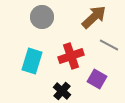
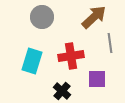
gray line: moved 1 px right, 2 px up; rotated 54 degrees clockwise
red cross: rotated 10 degrees clockwise
purple square: rotated 30 degrees counterclockwise
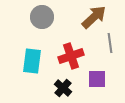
red cross: rotated 10 degrees counterclockwise
cyan rectangle: rotated 10 degrees counterclockwise
black cross: moved 1 px right, 3 px up
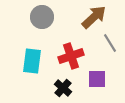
gray line: rotated 24 degrees counterclockwise
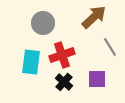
gray circle: moved 1 px right, 6 px down
gray line: moved 4 px down
red cross: moved 9 px left, 1 px up
cyan rectangle: moved 1 px left, 1 px down
black cross: moved 1 px right, 6 px up
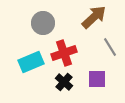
red cross: moved 2 px right, 2 px up
cyan rectangle: rotated 60 degrees clockwise
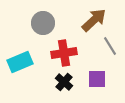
brown arrow: moved 3 px down
gray line: moved 1 px up
red cross: rotated 10 degrees clockwise
cyan rectangle: moved 11 px left
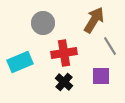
brown arrow: rotated 16 degrees counterclockwise
purple square: moved 4 px right, 3 px up
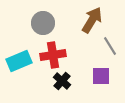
brown arrow: moved 2 px left
red cross: moved 11 px left, 2 px down
cyan rectangle: moved 1 px left, 1 px up
black cross: moved 2 px left, 1 px up
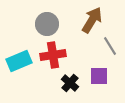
gray circle: moved 4 px right, 1 px down
purple square: moved 2 px left
black cross: moved 8 px right, 2 px down
